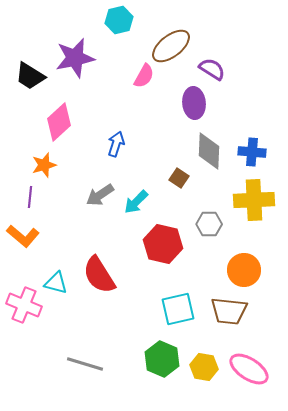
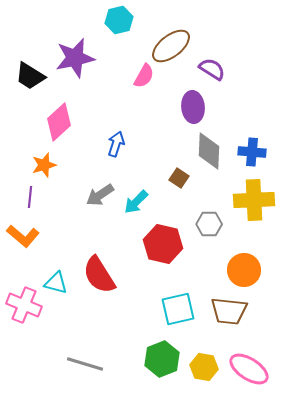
purple ellipse: moved 1 px left, 4 px down
green hexagon: rotated 16 degrees clockwise
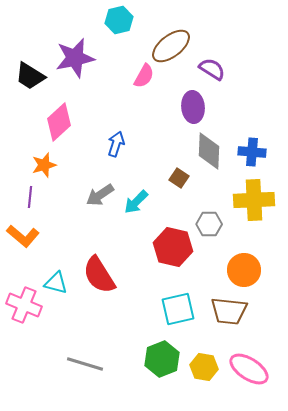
red hexagon: moved 10 px right, 3 px down
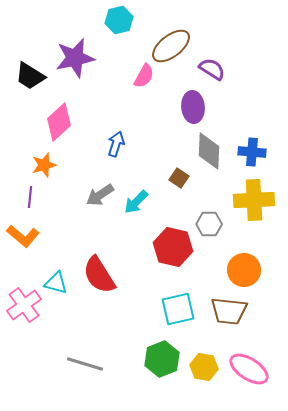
pink cross: rotated 32 degrees clockwise
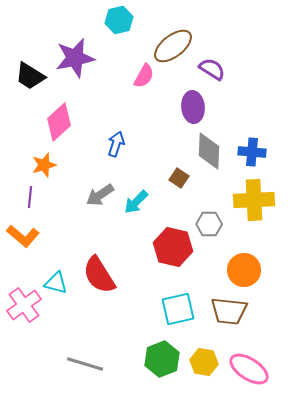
brown ellipse: moved 2 px right
yellow hexagon: moved 5 px up
